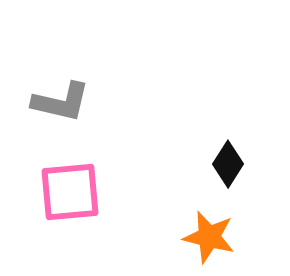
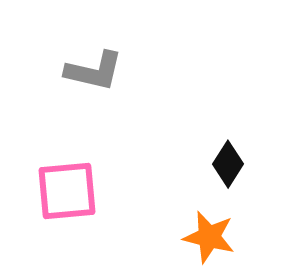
gray L-shape: moved 33 px right, 31 px up
pink square: moved 3 px left, 1 px up
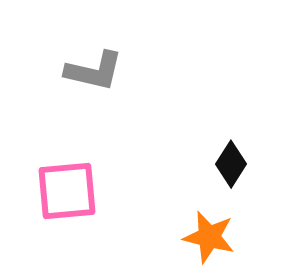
black diamond: moved 3 px right
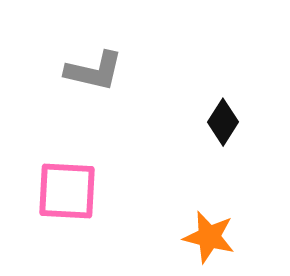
black diamond: moved 8 px left, 42 px up
pink square: rotated 8 degrees clockwise
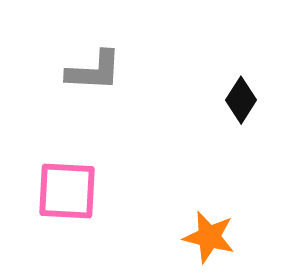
gray L-shape: rotated 10 degrees counterclockwise
black diamond: moved 18 px right, 22 px up
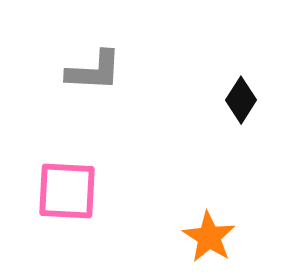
orange star: rotated 18 degrees clockwise
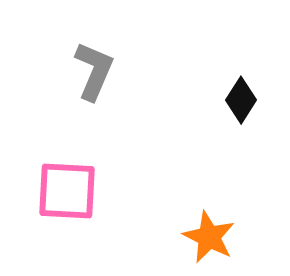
gray L-shape: rotated 70 degrees counterclockwise
orange star: rotated 6 degrees counterclockwise
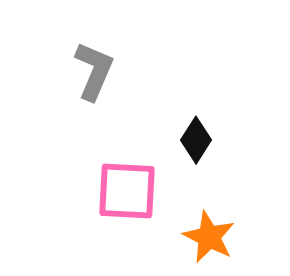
black diamond: moved 45 px left, 40 px down
pink square: moved 60 px right
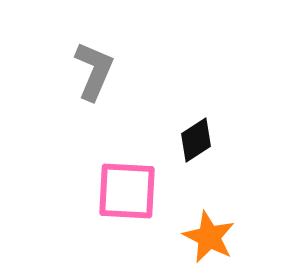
black diamond: rotated 24 degrees clockwise
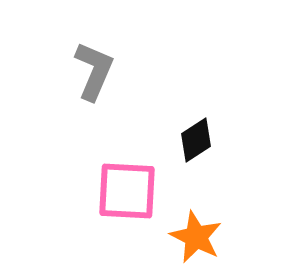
orange star: moved 13 px left
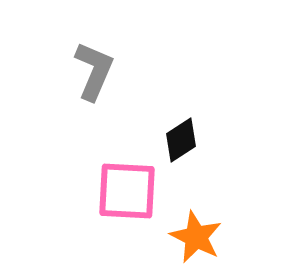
black diamond: moved 15 px left
